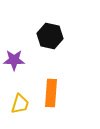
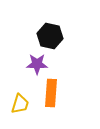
purple star: moved 23 px right, 4 px down
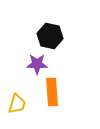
orange rectangle: moved 1 px right, 1 px up; rotated 8 degrees counterclockwise
yellow trapezoid: moved 3 px left
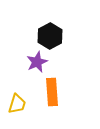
black hexagon: rotated 20 degrees clockwise
purple star: moved 2 px up; rotated 25 degrees counterclockwise
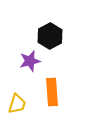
purple star: moved 7 px left, 1 px up; rotated 10 degrees clockwise
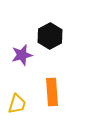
purple star: moved 8 px left, 6 px up
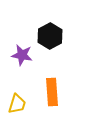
purple star: rotated 25 degrees clockwise
